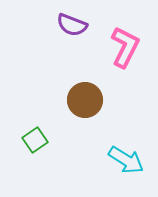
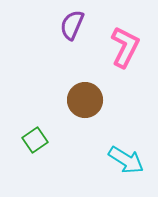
purple semicircle: rotated 92 degrees clockwise
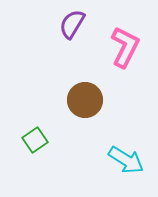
purple semicircle: moved 1 px up; rotated 8 degrees clockwise
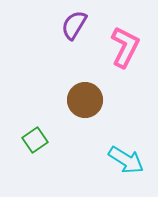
purple semicircle: moved 2 px right, 1 px down
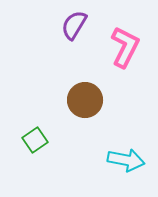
cyan arrow: rotated 21 degrees counterclockwise
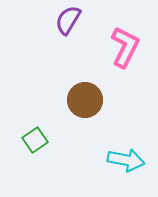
purple semicircle: moved 6 px left, 5 px up
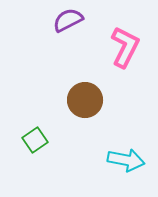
purple semicircle: rotated 32 degrees clockwise
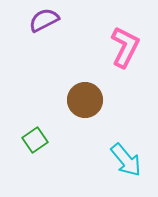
purple semicircle: moved 24 px left
cyan arrow: rotated 39 degrees clockwise
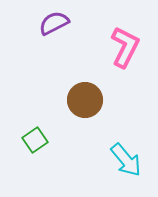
purple semicircle: moved 10 px right, 3 px down
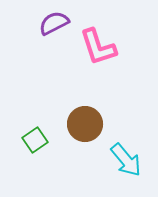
pink L-shape: moved 27 px left; rotated 135 degrees clockwise
brown circle: moved 24 px down
